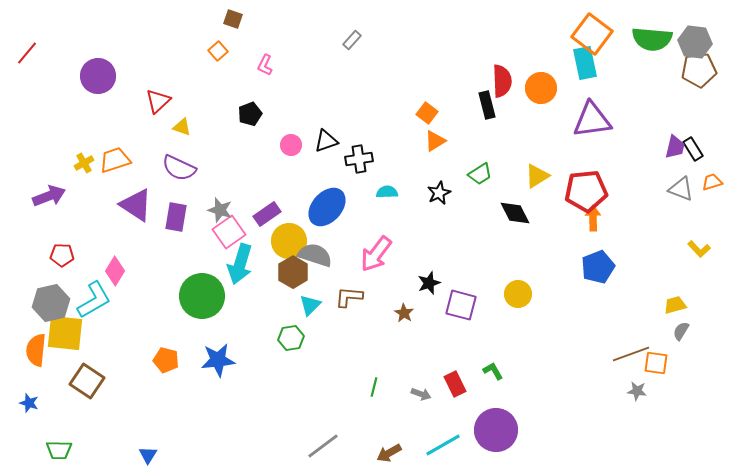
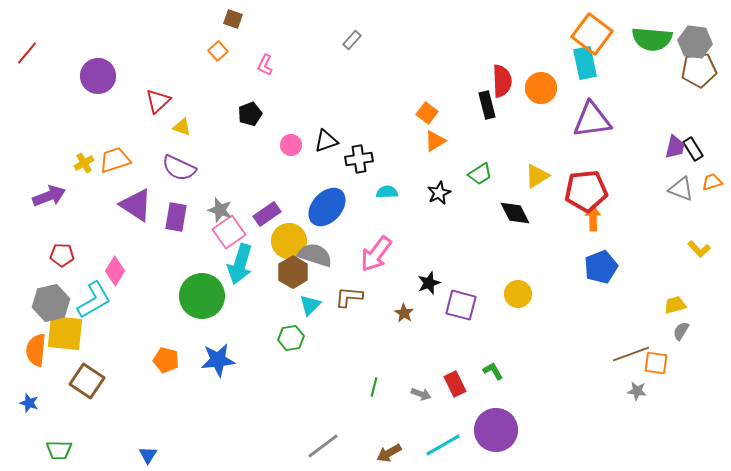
blue pentagon at (598, 267): moved 3 px right
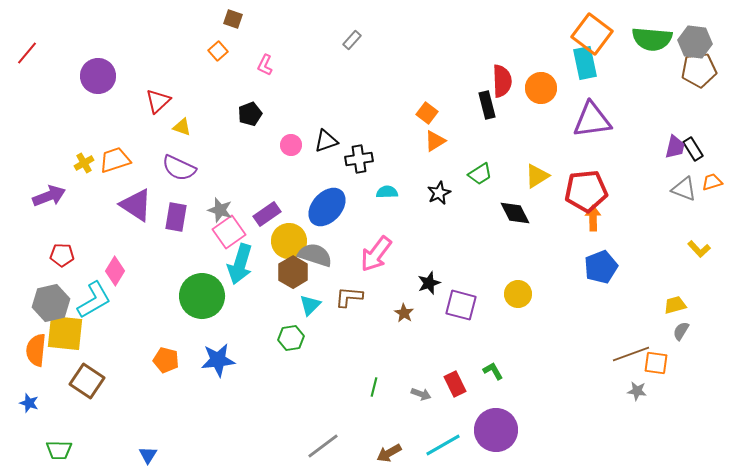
gray triangle at (681, 189): moved 3 px right
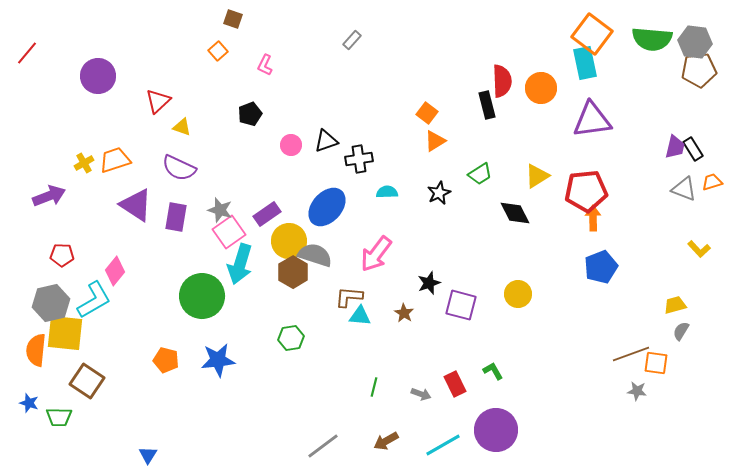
pink diamond at (115, 271): rotated 8 degrees clockwise
cyan triangle at (310, 305): moved 50 px right, 11 px down; rotated 50 degrees clockwise
green trapezoid at (59, 450): moved 33 px up
brown arrow at (389, 453): moved 3 px left, 12 px up
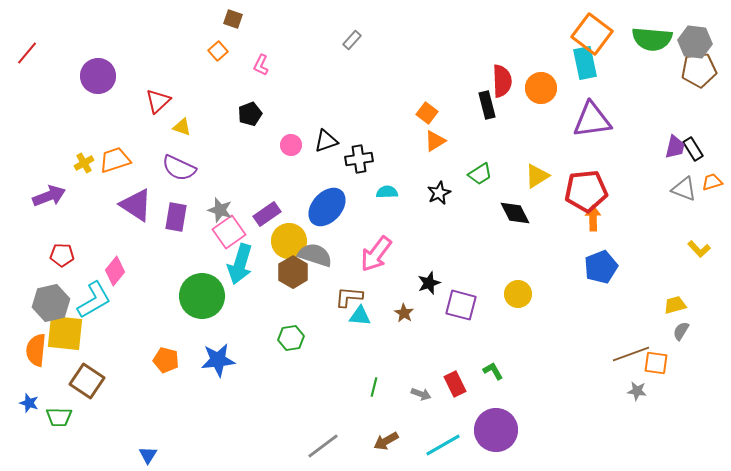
pink L-shape at (265, 65): moved 4 px left
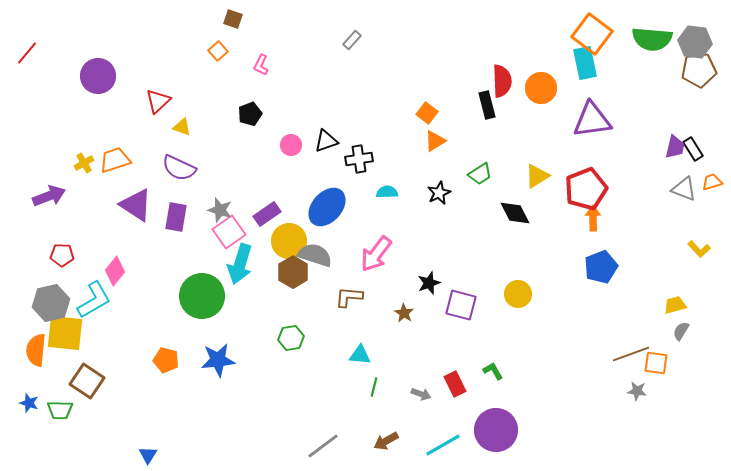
red pentagon at (586, 191): moved 2 px up; rotated 15 degrees counterclockwise
cyan triangle at (360, 316): moved 39 px down
green trapezoid at (59, 417): moved 1 px right, 7 px up
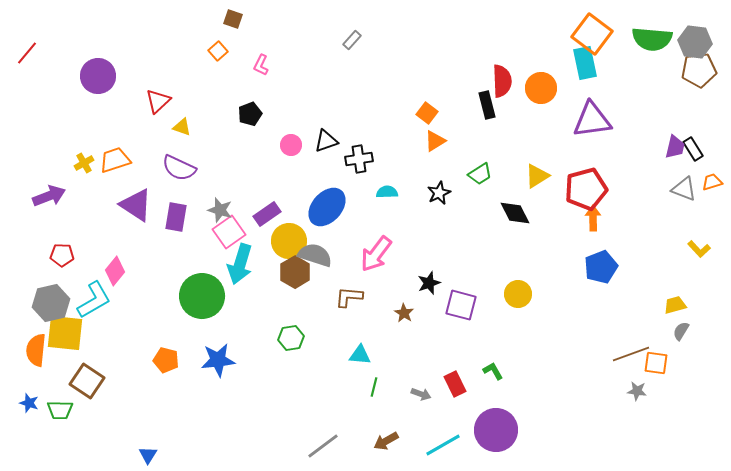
red pentagon at (586, 189): rotated 6 degrees clockwise
brown hexagon at (293, 272): moved 2 px right
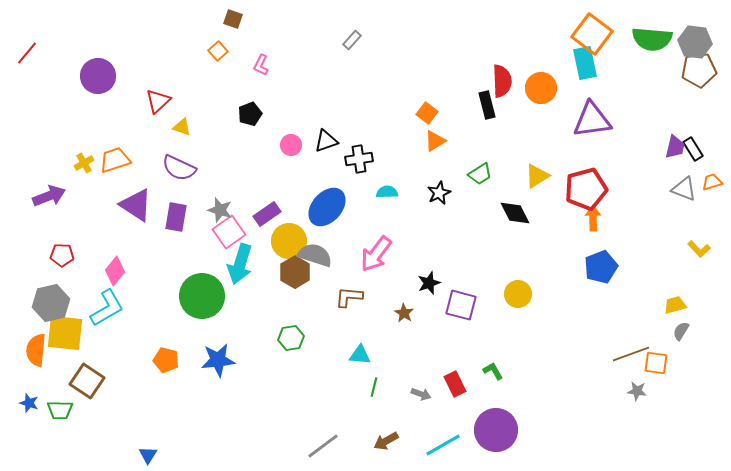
cyan L-shape at (94, 300): moved 13 px right, 8 px down
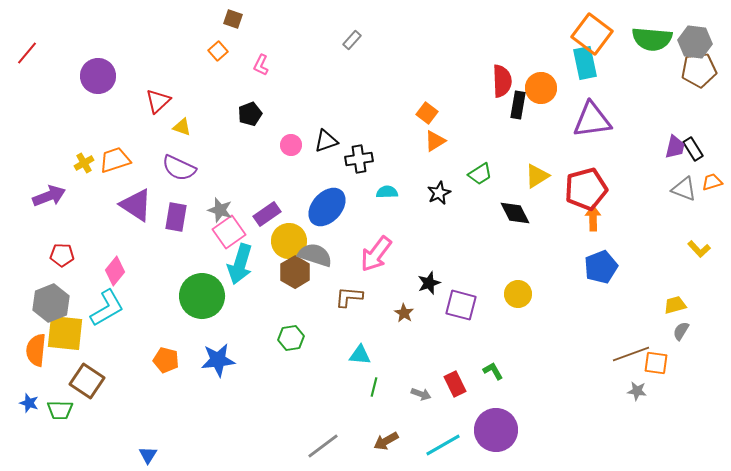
black rectangle at (487, 105): moved 31 px right; rotated 24 degrees clockwise
gray hexagon at (51, 303): rotated 9 degrees counterclockwise
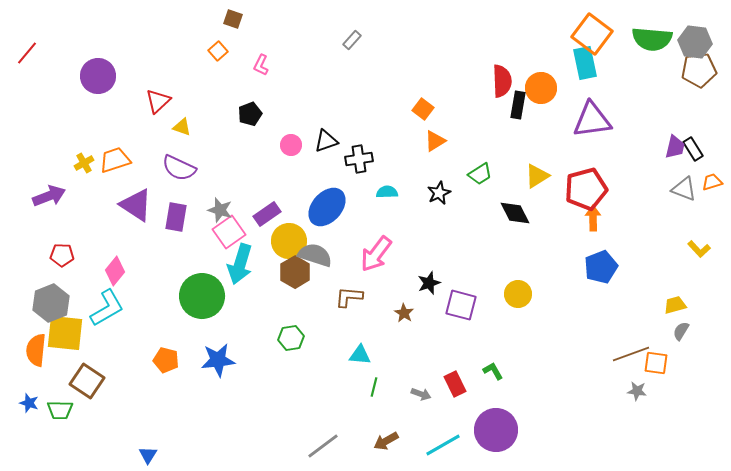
orange square at (427, 113): moved 4 px left, 4 px up
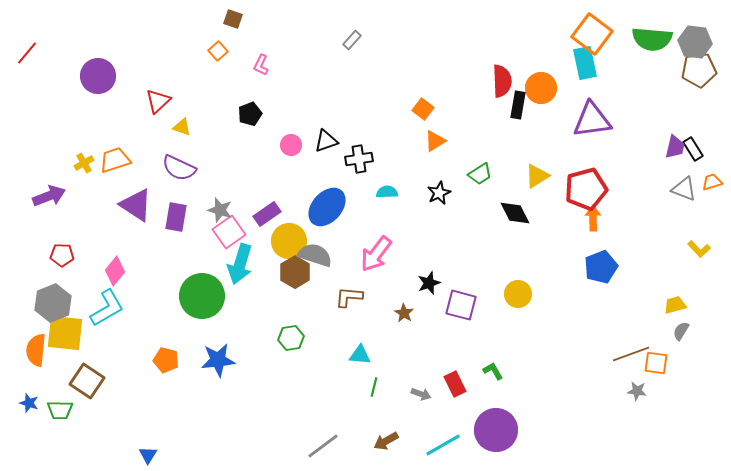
gray hexagon at (51, 303): moved 2 px right
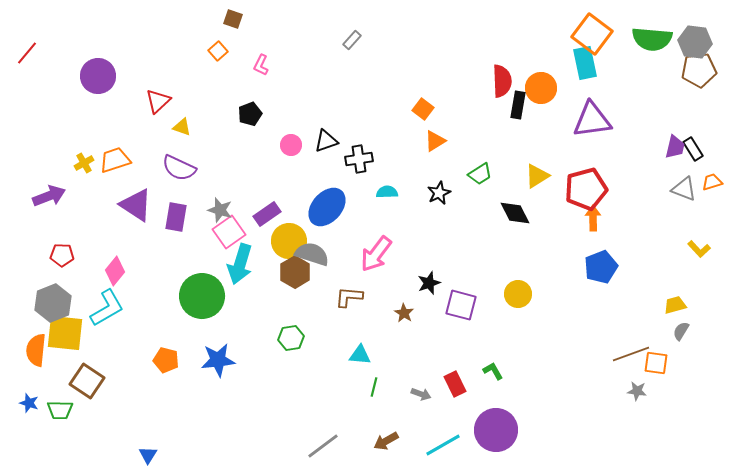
gray semicircle at (315, 255): moved 3 px left, 1 px up
